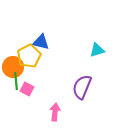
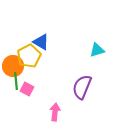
blue triangle: rotated 18 degrees clockwise
orange circle: moved 1 px up
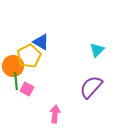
cyan triangle: rotated 28 degrees counterclockwise
purple semicircle: moved 9 px right; rotated 20 degrees clockwise
pink arrow: moved 2 px down
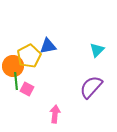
blue triangle: moved 7 px right, 4 px down; rotated 42 degrees counterclockwise
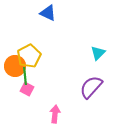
blue triangle: moved 33 px up; rotated 36 degrees clockwise
cyan triangle: moved 1 px right, 3 px down
orange circle: moved 2 px right
green line: moved 9 px right, 5 px up
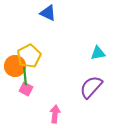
cyan triangle: rotated 35 degrees clockwise
pink square: moved 1 px left
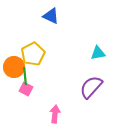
blue triangle: moved 3 px right, 3 px down
yellow pentagon: moved 4 px right, 2 px up
orange circle: moved 1 px left, 1 px down
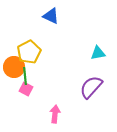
yellow pentagon: moved 4 px left, 2 px up
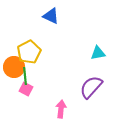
pink arrow: moved 6 px right, 5 px up
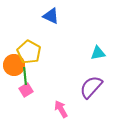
yellow pentagon: rotated 15 degrees counterclockwise
orange circle: moved 2 px up
pink square: moved 1 px down; rotated 32 degrees clockwise
pink arrow: rotated 36 degrees counterclockwise
